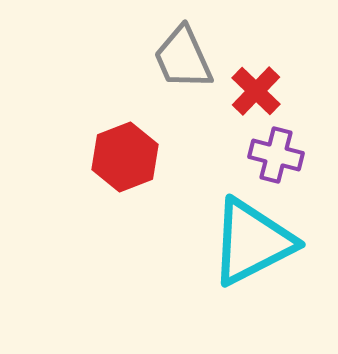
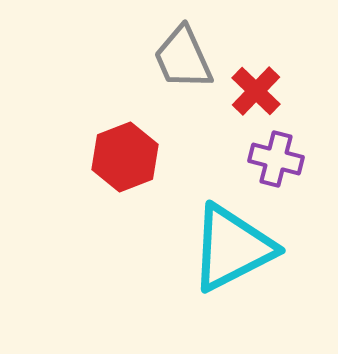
purple cross: moved 4 px down
cyan triangle: moved 20 px left, 6 px down
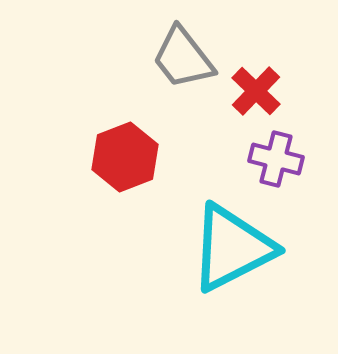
gray trapezoid: rotated 14 degrees counterclockwise
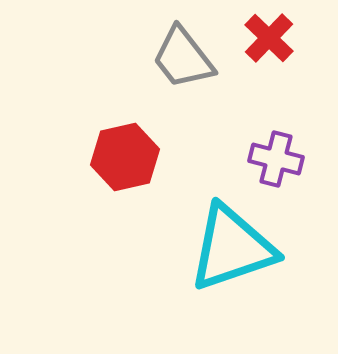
red cross: moved 13 px right, 53 px up
red hexagon: rotated 8 degrees clockwise
cyan triangle: rotated 8 degrees clockwise
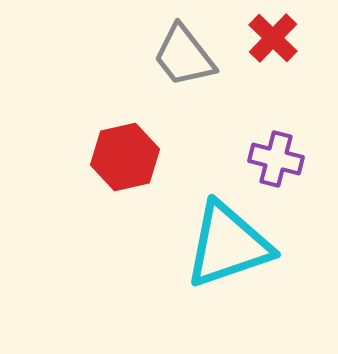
red cross: moved 4 px right
gray trapezoid: moved 1 px right, 2 px up
cyan triangle: moved 4 px left, 3 px up
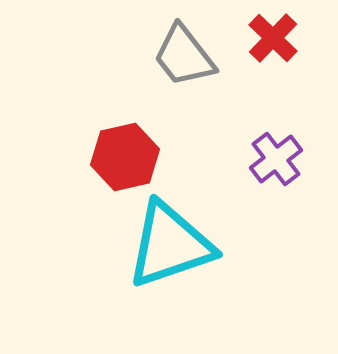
purple cross: rotated 38 degrees clockwise
cyan triangle: moved 58 px left
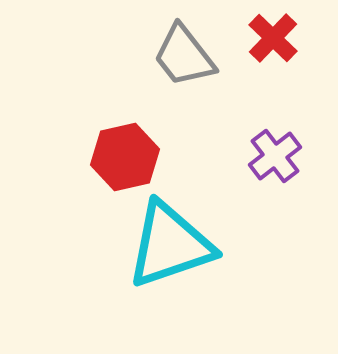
purple cross: moved 1 px left, 3 px up
